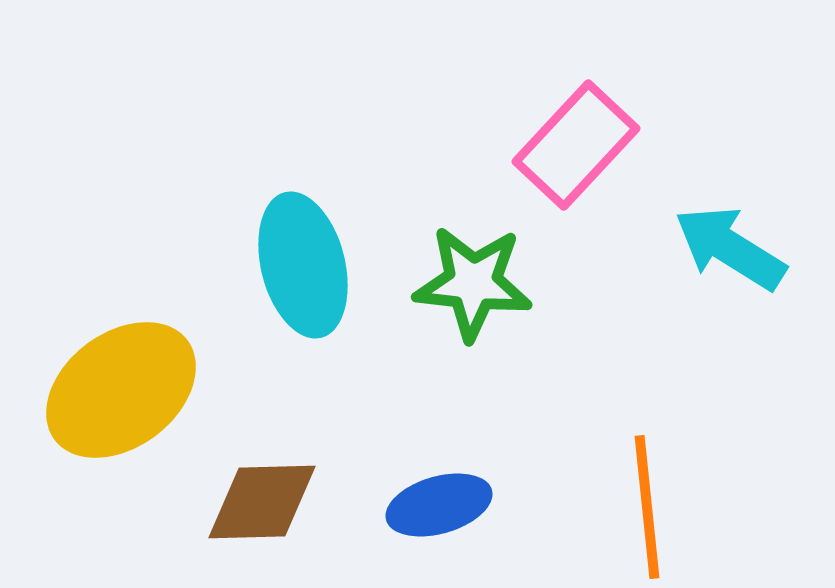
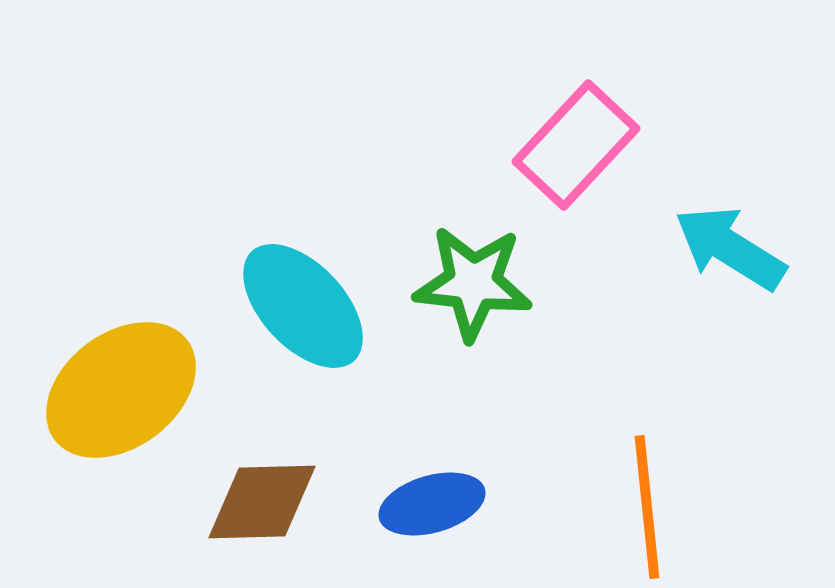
cyan ellipse: moved 41 px down; rotated 29 degrees counterclockwise
blue ellipse: moved 7 px left, 1 px up
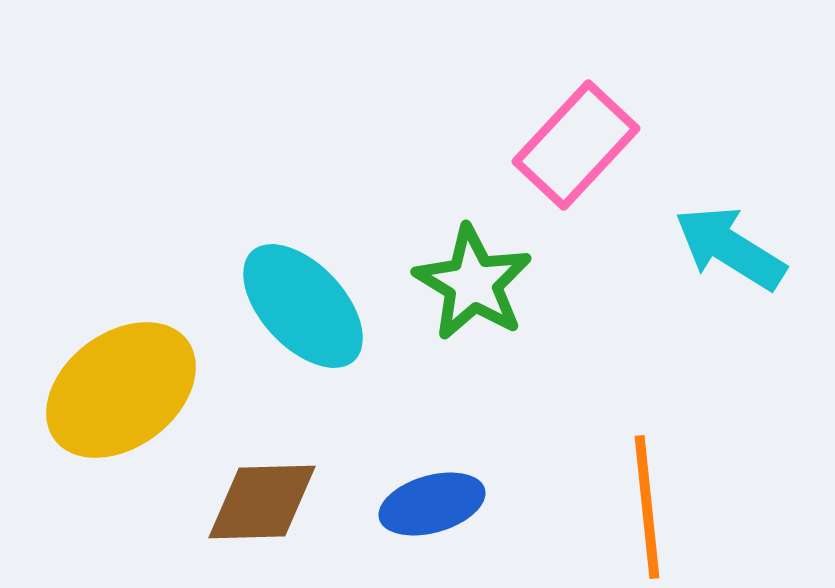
green star: rotated 25 degrees clockwise
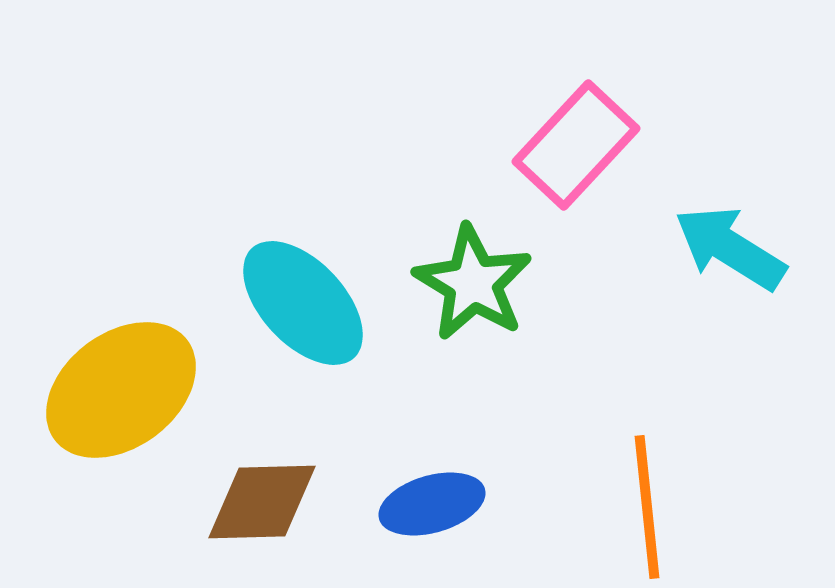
cyan ellipse: moved 3 px up
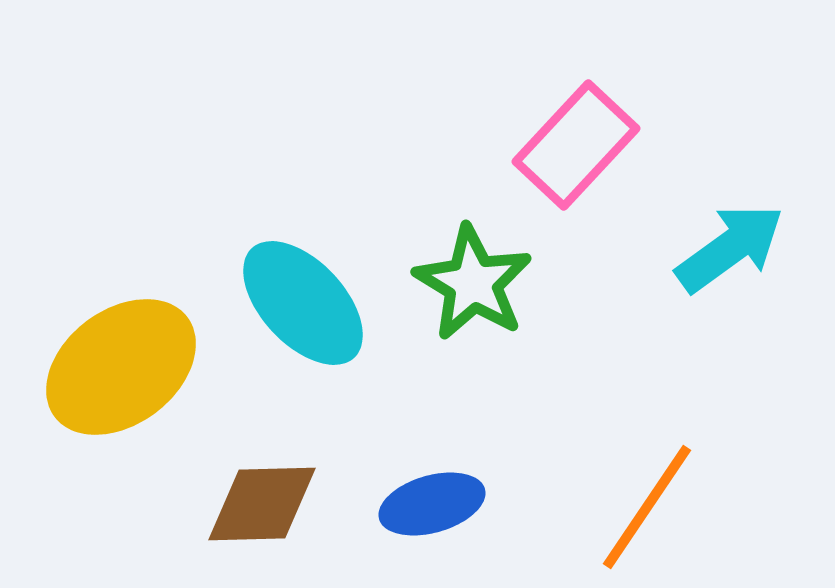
cyan arrow: rotated 112 degrees clockwise
yellow ellipse: moved 23 px up
brown diamond: moved 2 px down
orange line: rotated 40 degrees clockwise
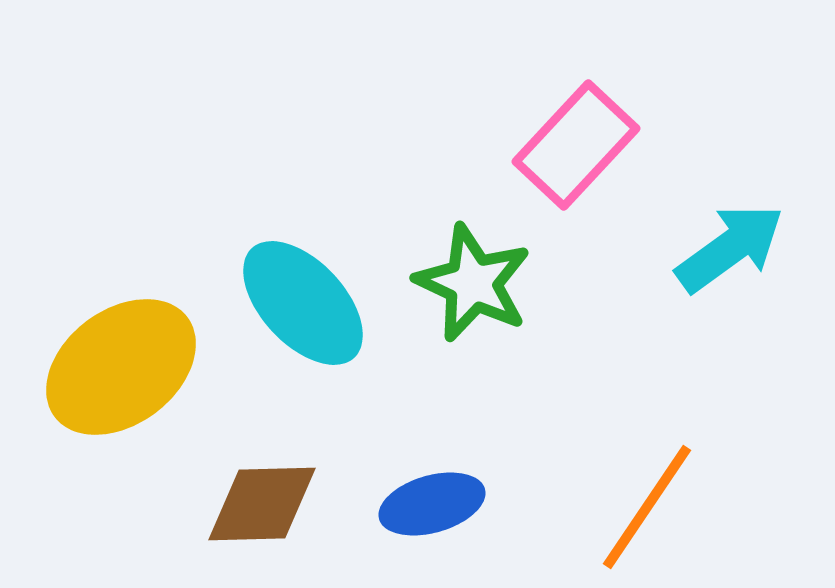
green star: rotated 6 degrees counterclockwise
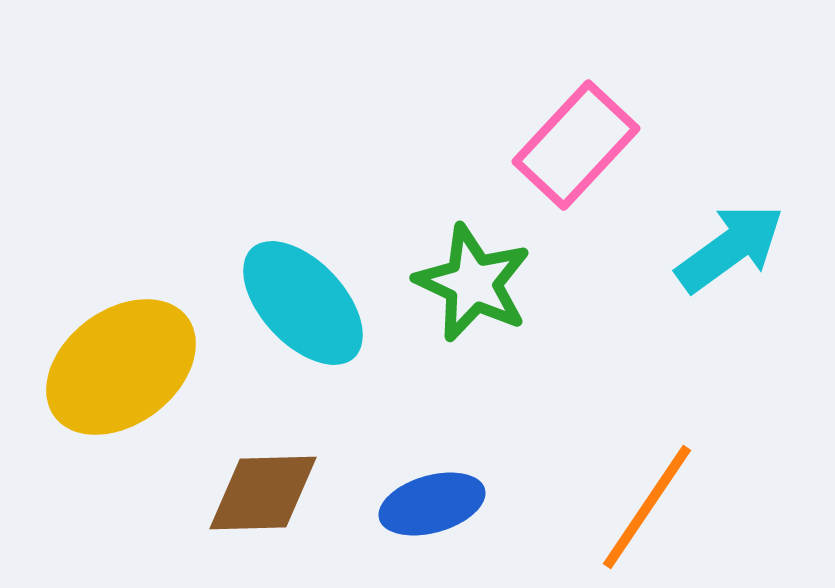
brown diamond: moved 1 px right, 11 px up
